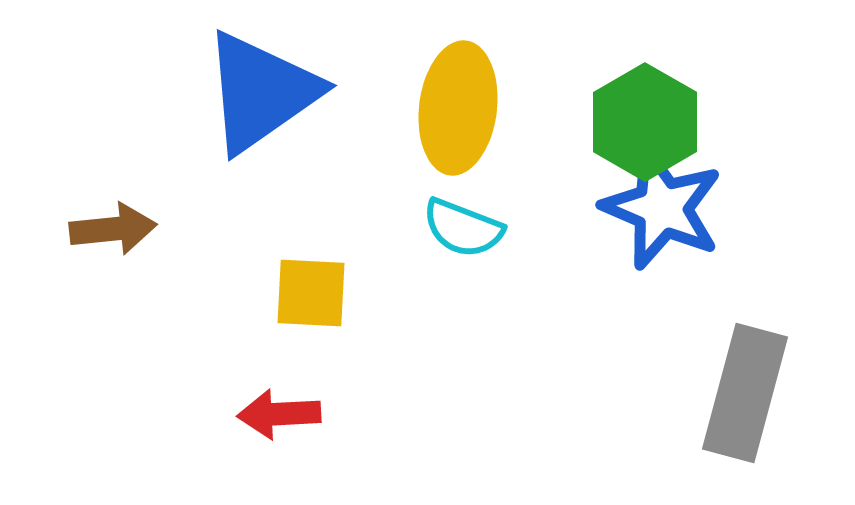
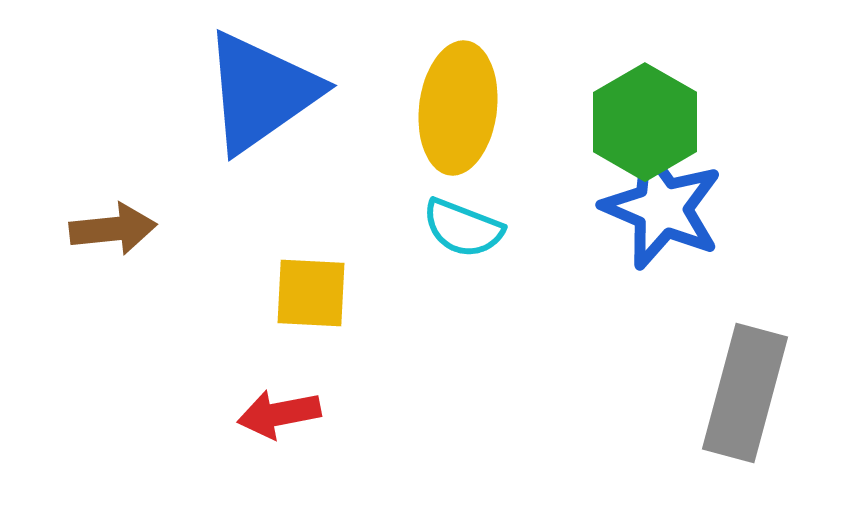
red arrow: rotated 8 degrees counterclockwise
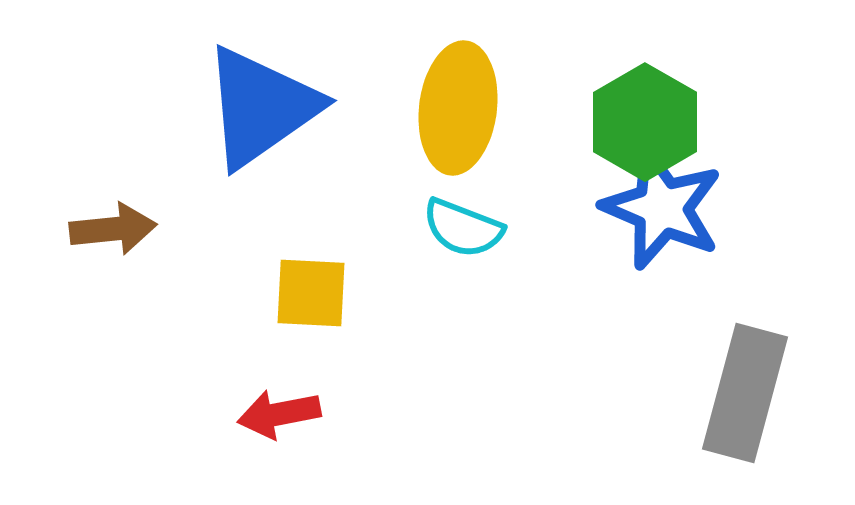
blue triangle: moved 15 px down
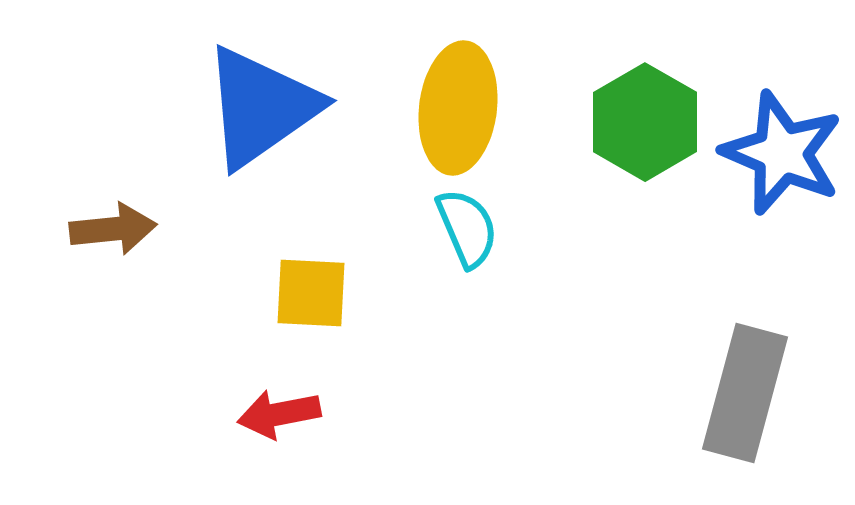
blue star: moved 120 px right, 55 px up
cyan semicircle: moved 4 px right; rotated 134 degrees counterclockwise
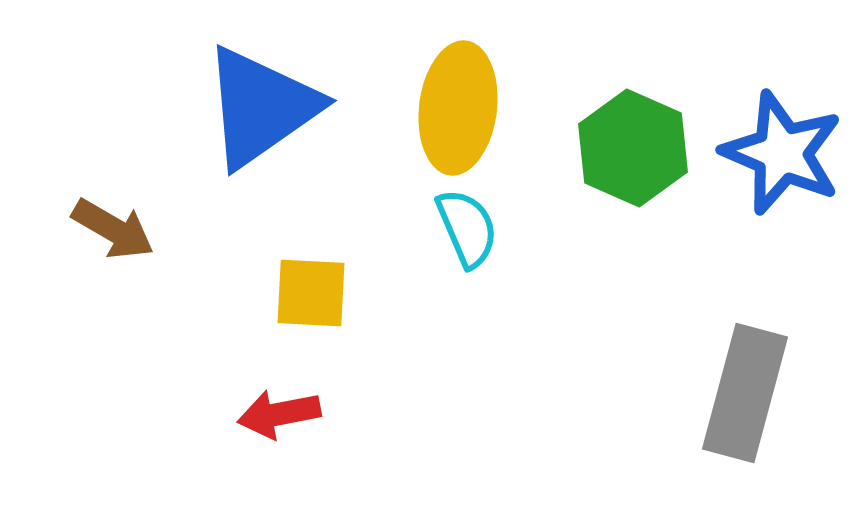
green hexagon: moved 12 px left, 26 px down; rotated 6 degrees counterclockwise
brown arrow: rotated 36 degrees clockwise
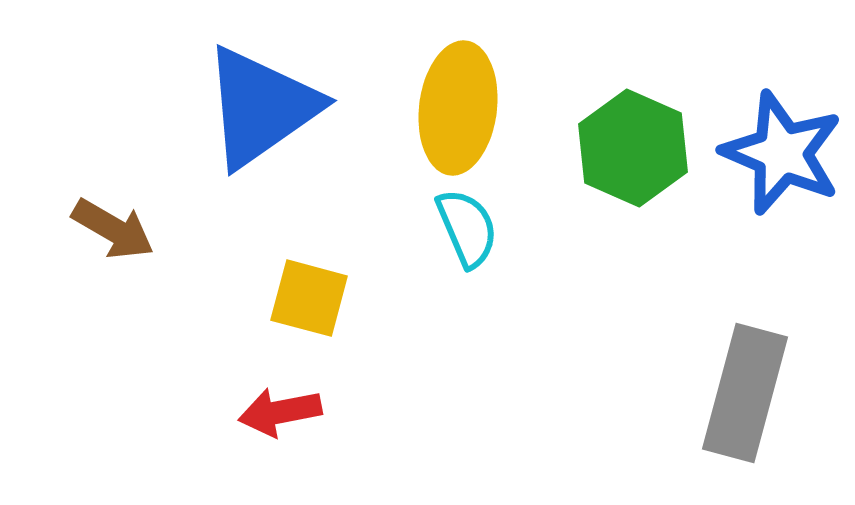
yellow square: moved 2 px left, 5 px down; rotated 12 degrees clockwise
red arrow: moved 1 px right, 2 px up
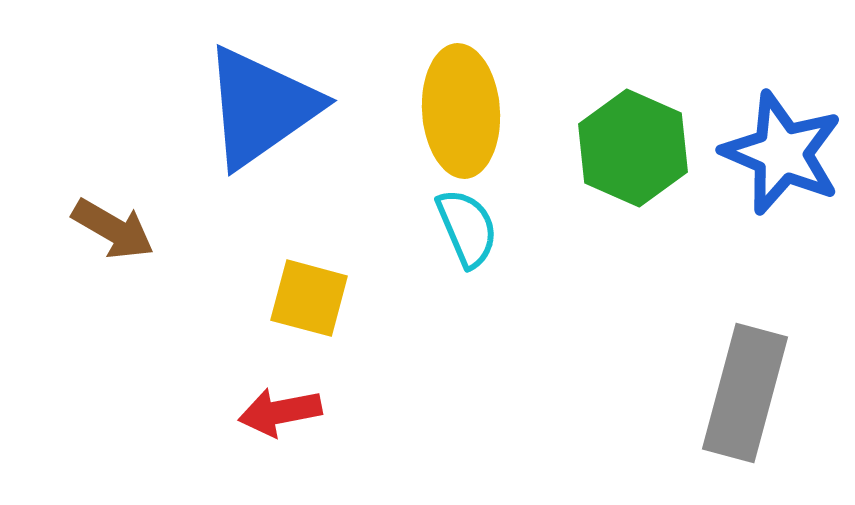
yellow ellipse: moved 3 px right, 3 px down; rotated 11 degrees counterclockwise
